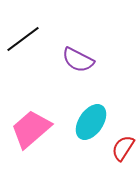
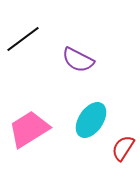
cyan ellipse: moved 2 px up
pink trapezoid: moved 2 px left; rotated 9 degrees clockwise
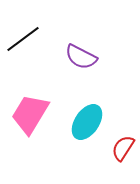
purple semicircle: moved 3 px right, 3 px up
cyan ellipse: moved 4 px left, 2 px down
pink trapezoid: moved 1 px right, 15 px up; rotated 27 degrees counterclockwise
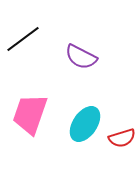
pink trapezoid: rotated 12 degrees counterclockwise
cyan ellipse: moved 2 px left, 2 px down
red semicircle: moved 1 px left, 10 px up; rotated 140 degrees counterclockwise
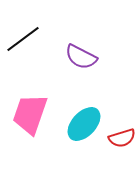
cyan ellipse: moved 1 px left; rotated 9 degrees clockwise
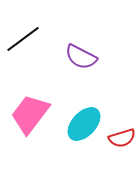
pink trapezoid: rotated 18 degrees clockwise
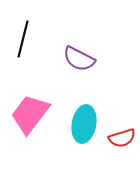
black line: rotated 39 degrees counterclockwise
purple semicircle: moved 2 px left, 2 px down
cyan ellipse: rotated 33 degrees counterclockwise
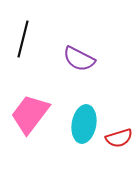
red semicircle: moved 3 px left
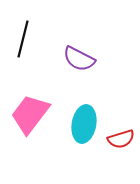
red semicircle: moved 2 px right, 1 px down
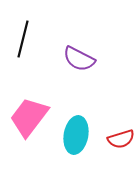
pink trapezoid: moved 1 px left, 3 px down
cyan ellipse: moved 8 px left, 11 px down
